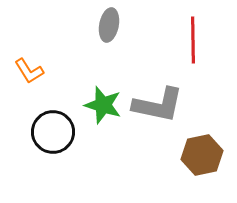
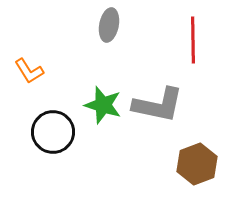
brown hexagon: moved 5 px left, 9 px down; rotated 9 degrees counterclockwise
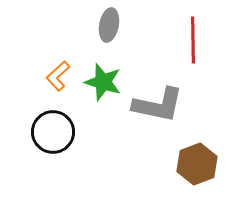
orange L-shape: moved 29 px right, 5 px down; rotated 80 degrees clockwise
green star: moved 23 px up
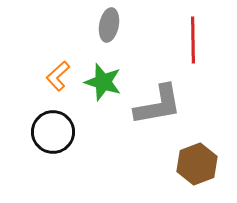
gray L-shape: rotated 22 degrees counterclockwise
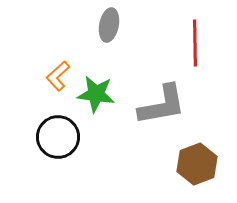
red line: moved 2 px right, 3 px down
green star: moved 7 px left, 12 px down; rotated 9 degrees counterclockwise
gray L-shape: moved 4 px right
black circle: moved 5 px right, 5 px down
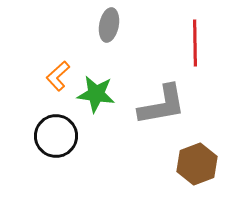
black circle: moved 2 px left, 1 px up
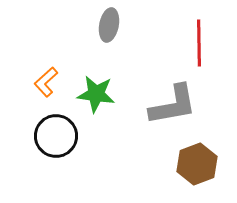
red line: moved 4 px right
orange L-shape: moved 12 px left, 6 px down
gray L-shape: moved 11 px right
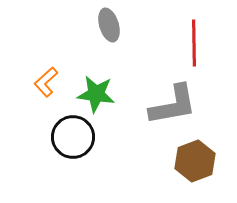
gray ellipse: rotated 28 degrees counterclockwise
red line: moved 5 px left
black circle: moved 17 px right, 1 px down
brown hexagon: moved 2 px left, 3 px up
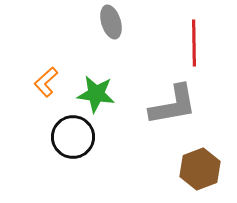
gray ellipse: moved 2 px right, 3 px up
brown hexagon: moved 5 px right, 8 px down
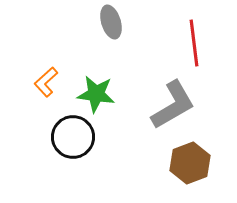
red line: rotated 6 degrees counterclockwise
gray L-shape: rotated 20 degrees counterclockwise
brown hexagon: moved 10 px left, 6 px up
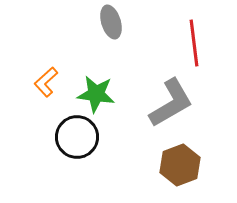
gray L-shape: moved 2 px left, 2 px up
black circle: moved 4 px right
brown hexagon: moved 10 px left, 2 px down
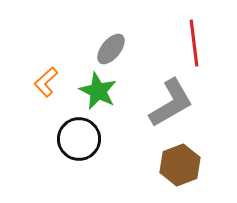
gray ellipse: moved 27 px down; rotated 56 degrees clockwise
green star: moved 2 px right, 3 px up; rotated 18 degrees clockwise
black circle: moved 2 px right, 2 px down
